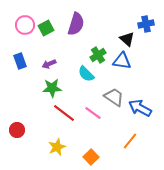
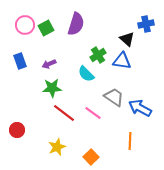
orange line: rotated 36 degrees counterclockwise
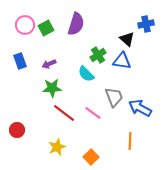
gray trapezoid: rotated 35 degrees clockwise
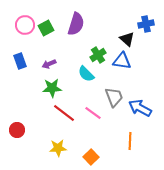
yellow star: moved 1 px right, 1 px down; rotated 18 degrees clockwise
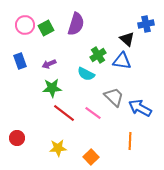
cyan semicircle: rotated 18 degrees counterclockwise
gray trapezoid: rotated 25 degrees counterclockwise
red circle: moved 8 px down
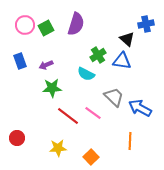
purple arrow: moved 3 px left, 1 px down
red line: moved 4 px right, 3 px down
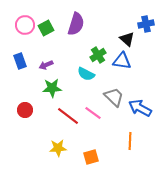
red circle: moved 8 px right, 28 px up
orange square: rotated 28 degrees clockwise
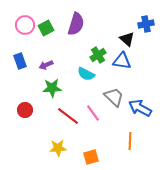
pink line: rotated 18 degrees clockwise
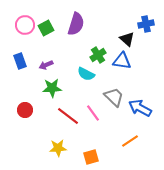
orange line: rotated 54 degrees clockwise
